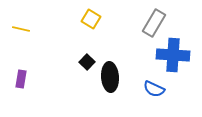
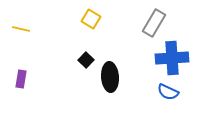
blue cross: moved 1 px left, 3 px down; rotated 8 degrees counterclockwise
black square: moved 1 px left, 2 px up
blue semicircle: moved 14 px right, 3 px down
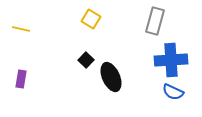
gray rectangle: moved 1 px right, 2 px up; rotated 16 degrees counterclockwise
blue cross: moved 1 px left, 2 px down
black ellipse: moved 1 px right; rotated 20 degrees counterclockwise
blue semicircle: moved 5 px right
